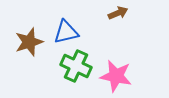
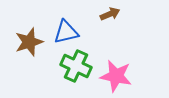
brown arrow: moved 8 px left, 1 px down
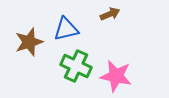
blue triangle: moved 3 px up
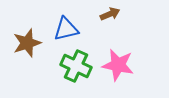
brown star: moved 2 px left, 1 px down
pink star: moved 2 px right, 11 px up
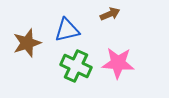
blue triangle: moved 1 px right, 1 px down
pink star: moved 2 px up; rotated 8 degrees counterclockwise
